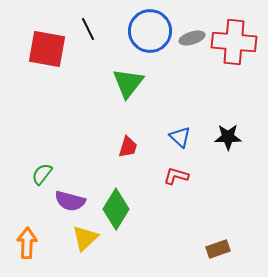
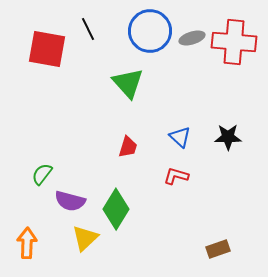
green triangle: rotated 20 degrees counterclockwise
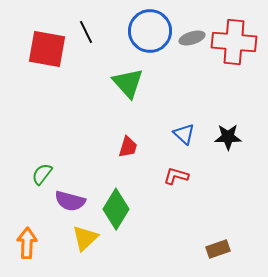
black line: moved 2 px left, 3 px down
blue triangle: moved 4 px right, 3 px up
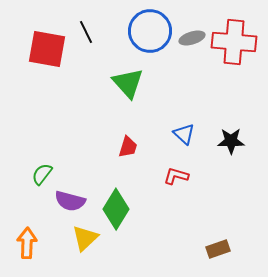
black star: moved 3 px right, 4 px down
